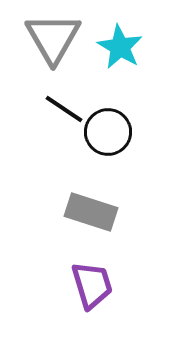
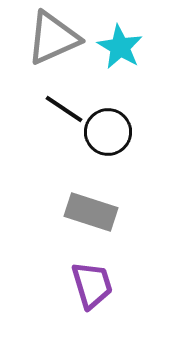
gray triangle: rotated 36 degrees clockwise
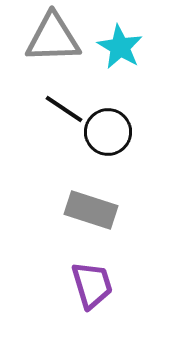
gray triangle: rotated 22 degrees clockwise
gray rectangle: moved 2 px up
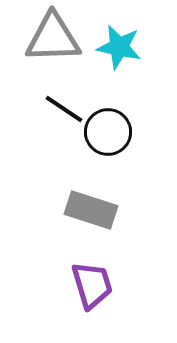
cyan star: moved 1 px left; rotated 18 degrees counterclockwise
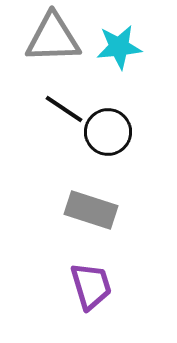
cyan star: rotated 18 degrees counterclockwise
purple trapezoid: moved 1 px left, 1 px down
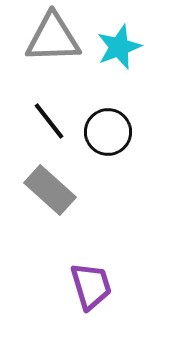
cyan star: rotated 15 degrees counterclockwise
black line: moved 15 px left, 12 px down; rotated 18 degrees clockwise
gray rectangle: moved 41 px left, 20 px up; rotated 24 degrees clockwise
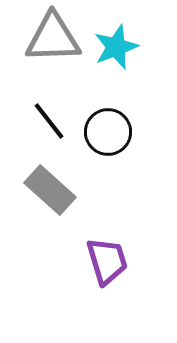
cyan star: moved 3 px left
purple trapezoid: moved 16 px right, 25 px up
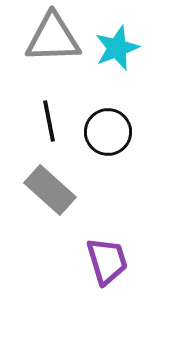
cyan star: moved 1 px right, 1 px down
black line: rotated 27 degrees clockwise
